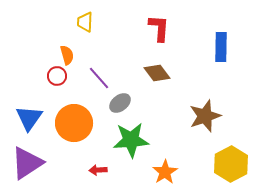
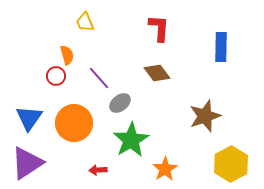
yellow trapezoid: rotated 25 degrees counterclockwise
red circle: moved 1 px left
green star: rotated 27 degrees counterclockwise
orange star: moved 3 px up
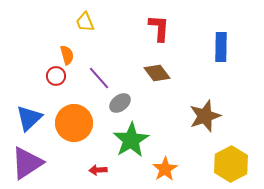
blue triangle: rotated 12 degrees clockwise
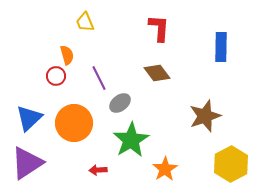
purple line: rotated 15 degrees clockwise
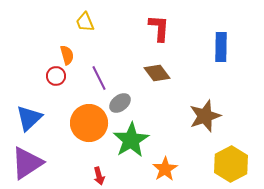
orange circle: moved 15 px right
red arrow: moved 1 px right, 6 px down; rotated 102 degrees counterclockwise
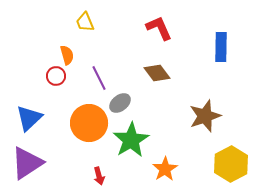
red L-shape: rotated 28 degrees counterclockwise
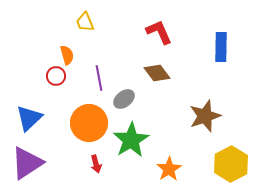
red L-shape: moved 4 px down
purple line: rotated 15 degrees clockwise
gray ellipse: moved 4 px right, 4 px up
orange star: moved 4 px right
red arrow: moved 3 px left, 12 px up
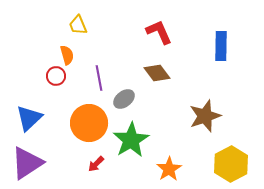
yellow trapezoid: moved 7 px left, 3 px down
blue rectangle: moved 1 px up
red arrow: rotated 60 degrees clockwise
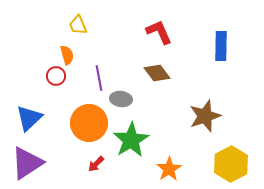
gray ellipse: moved 3 px left; rotated 45 degrees clockwise
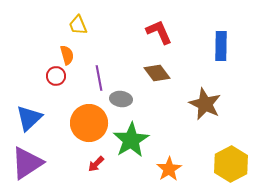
brown star: moved 12 px up; rotated 28 degrees counterclockwise
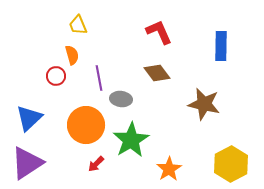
orange semicircle: moved 5 px right
brown star: moved 1 px left; rotated 12 degrees counterclockwise
orange circle: moved 3 px left, 2 px down
